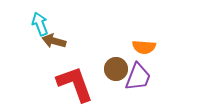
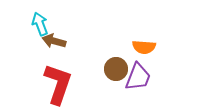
red L-shape: moved 17 px left; rotated 39 degrees clockwise
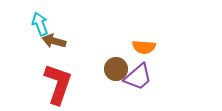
purple trapezoid: rotated 28 degrees clockwise
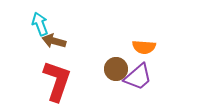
red L-shape: moved 1 px left, 3 px up
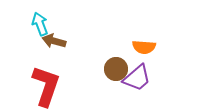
purple trapezoid: moved 1 px left, 1 px down
red L-shape: moved 11 px left, 5 px down
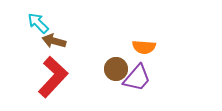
cyan arrow: moved 2 px left, 1 px up; rotated 25 degrees counterclockwise
purple trapezoid: rotated 8 degrees counterclockwise
red L-shape: moved 7 px right, 9 px up; rotated 24 degrees clockwise
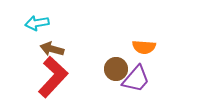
cyan arrow: moved 1 px left; rotated 55 degrees counterclockwise
brown arrow: moved 2 px left, 8 px down
purple trapezoid: moved 1 px left, 1 px down
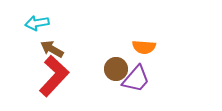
brown arrow: rotated 15 degrees clockwise
red L-shape: moved 1 px right, 1 px up
